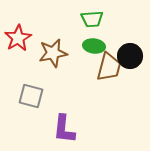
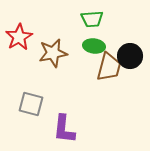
red star: moved 1 px right, 1 px up
gray square: moved 8 px down
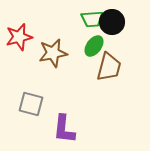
red star: rotated 16 degrees clockwise
green ellipse: rotated 60 degrees counterclockwise
black circle: moved 18 px left, 34 px up
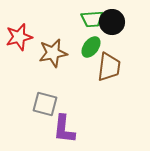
green ellipse: moved 3 px left, 1 px down
brown trapezoid: rotated 8 degrees counterclockwise
gray square: moved 14 px right
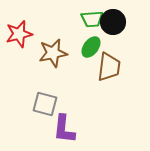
black circle: moved 1 px right
red star: moved 3 px up
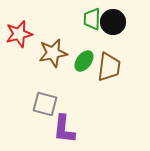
green trapezoid: rotated 95 degrees clockwise
green ellipse: moved 7 px left, 14 px down
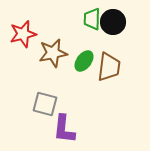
red star: moved 4 px right
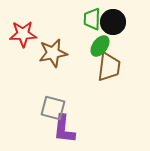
red star: rotated 12 degrees clockwise
green ellipse: moved 16 px right, 15 px up
gray square: moved 8 px right, 4 px down
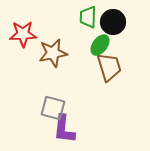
green trapezoid: moved 4 px left, 2 px up
green ellipse: moved 1 px up
brown trapezoid: rotated 24 degrees counterclockwise
